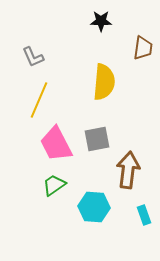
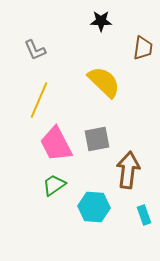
gray L-shape: moved 2 px right, 7 px up
yellow semicircle: rotated 51 degrees counterclockwise
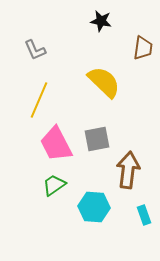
black star: rotated 10 degrees clockwise
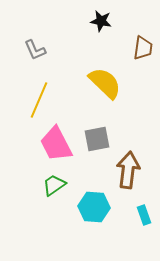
yellow semicircle: moved 1 px right, 1 px down
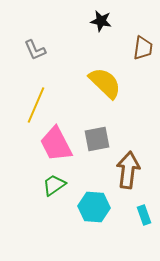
yellow line: moved 3 px left, 5 px down
